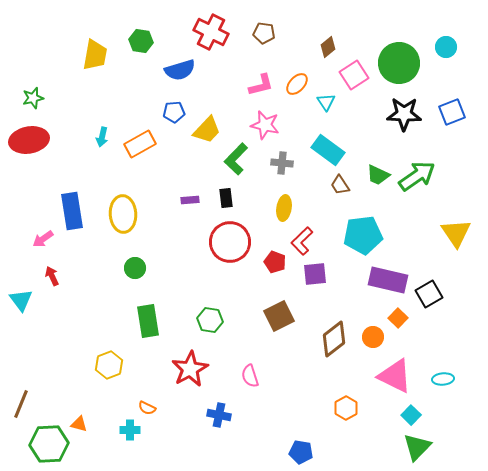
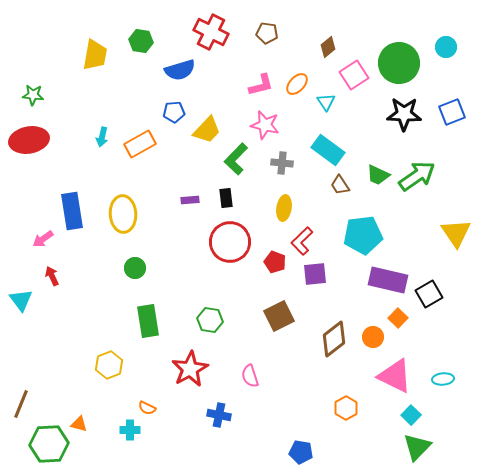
brown pentagon at (264, 33): moved 3 px right
green star at (33, 98): moved 3 px up; rotated 20 degrees clockwise
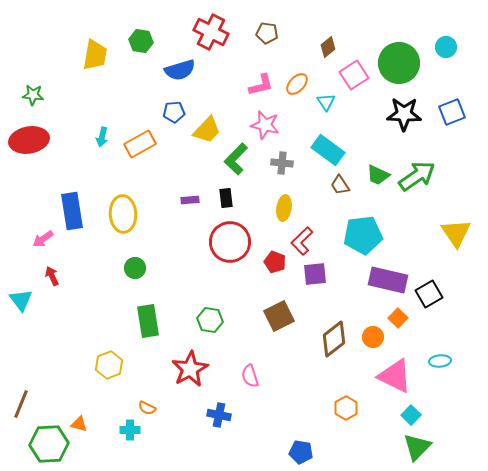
cyan ellipse at (443, 379): moved 3 px left, 18 px up
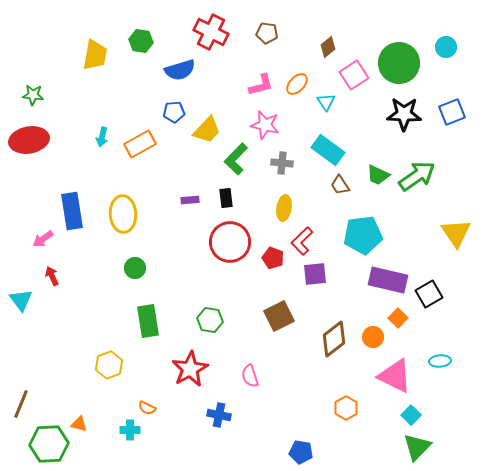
red pentagon at (275, 262): moved 2 px left, 4 px up
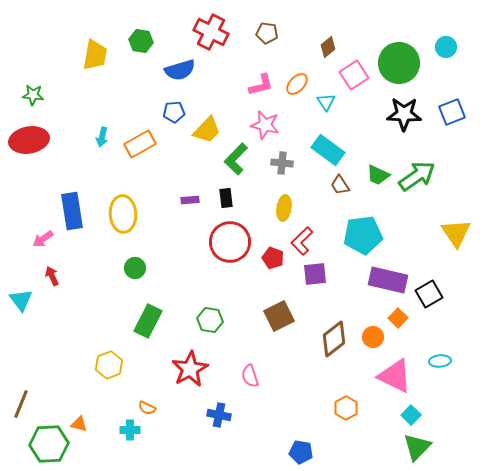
green rectangle at (148, 321): rotated 36 degrees clockwise
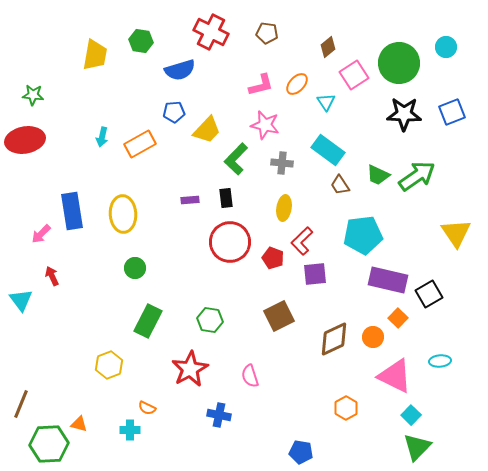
red ellipse at (29, 140): moved 4 px left
pink arrow at (43, 239): moved 2 px left, 5 px up; rotated 10 degrees counterclockwise
brown diamond at (334, 339): rotated 12 degrees clockwise
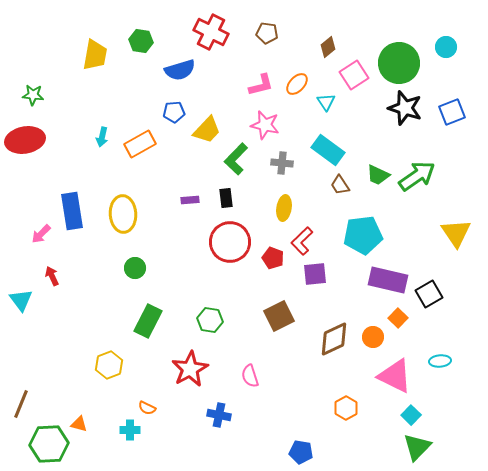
black star at (404, 114): moved 1 px right, 6 px up; rotated 16 degrees clockwise
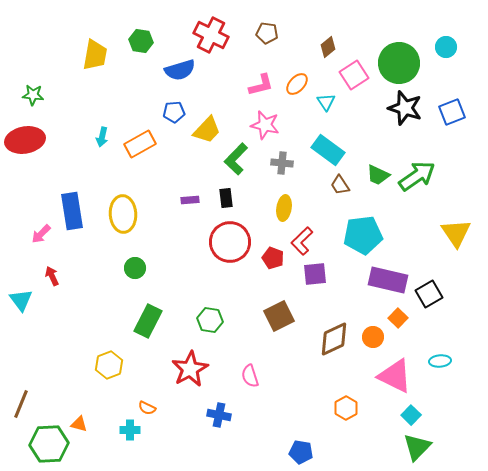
red cross at (211, 32): moved 3 px down
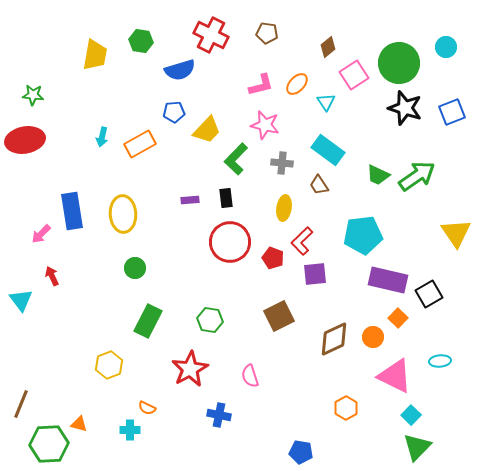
brown trapezoid at (340, 185): moved 21 px left
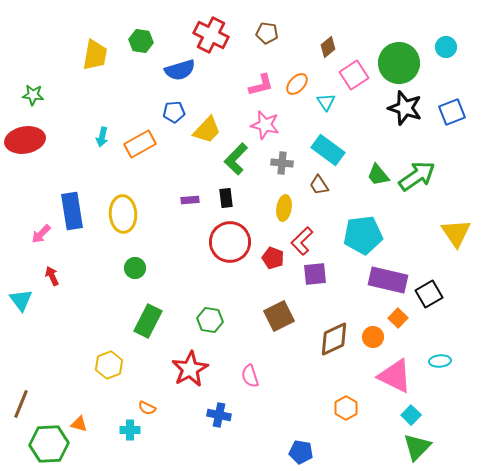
green trapezoid at (378, 175): rotated 25 degrees clockwise
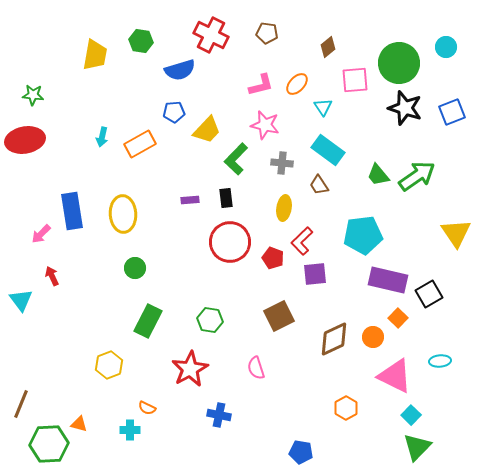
pink square at (354, 75): moved 1 px right, 5 px down; rotated 28 degrees clockwise
cyan triangle at (326, 102): moved 3 px left, 5 px down
pink semicircle at (250, 376): moved 6 px right, 8 px up
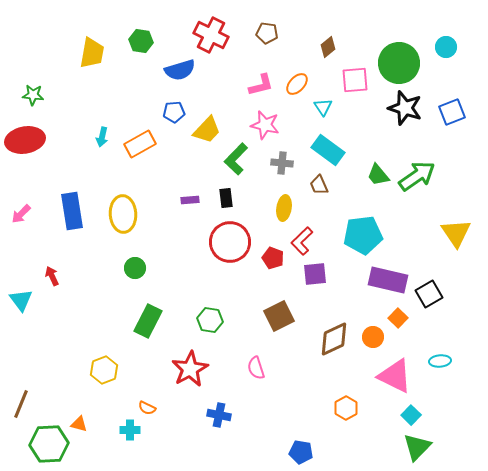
yellow trapezoid at (95, 55): moved 3 px left, 2 px up
brown trapezoid at (319, 185): rotated 10 degrees clockwise
pink arrow at (41, 234): moved 20 px left, 20 px up
yellow hexagon at (109, 365): moved 5 px left, 5 px down
